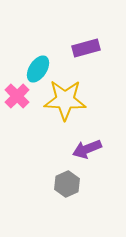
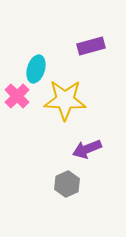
purple rectangle: moved 5 px right, 2 px up
cyan ellipse: moved 2 px left; rotated 16 degrees counterclockwise
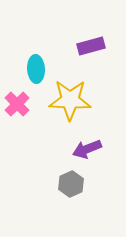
cyan ellipse: rotated 20 degrees counterclockwise
pink cross: moved 8 px down
yellow star: moved 5 px right
gray hexagon: moved 4 px right
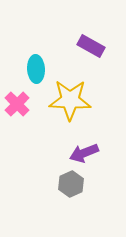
purple rectangle: rotated 44 degrees clockwise
purple arrow: moved 3 px left, 4 px down
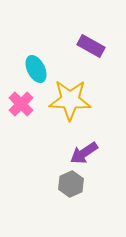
cyan ellipse: rotated 24 degrees counterclockwise
pink cross: moved 4 px right
purple arrow: rotated 12 degrees counterclockwise
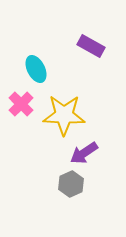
yellow star: moved 6 px left, 15 px down
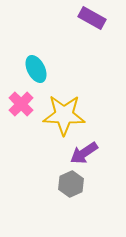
purple rectangle: moved 1 px right, 28 px up
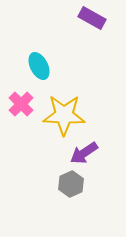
cyan ellipse: moved 3 px right, 3 px up
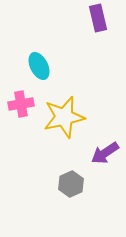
purple rectangle: moved 6 px right; rotated 48 degrees clockwise
pink cross: rotated 35 degrees clockwise
yellow star: moved 2 px down; rotated 15 degrees counterclockwise
purple arrow: moved 21 px right
